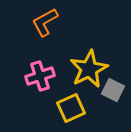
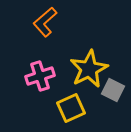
orange L-shape: rotated 12 degrees counterclockwise
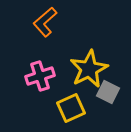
gray square: moved 5 px left, 2 px down
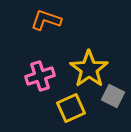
orange L-shape: moved 1 px right, 2 px up; rotated 60 degrees clockwise
yellow star: rotated 9 degrees counterclockwise
gray square: moved 5 px right, 4 px down
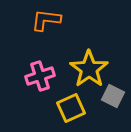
orange L-shape: rotated 12 degrees counterclockwise
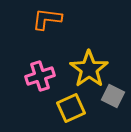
orange L-shape: moved 1 px right, 1 px up
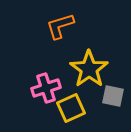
orange L-shape: moved 13 px right, 7 px down; rotated 24 degrees counterclockwise
pink cross: moved 6 px right, 12 px down
gray square: rotated 15 degrees counterclockwise
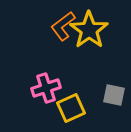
orange L-shape: moved 3 px right; rotated 20 degrees counterclockwise
yellow star: moved 39 px up
gray square: moved 1 px right, 1 px up
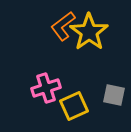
yellow star: moved 2 px down
yellow square: moved 3 px right, 2 px up
